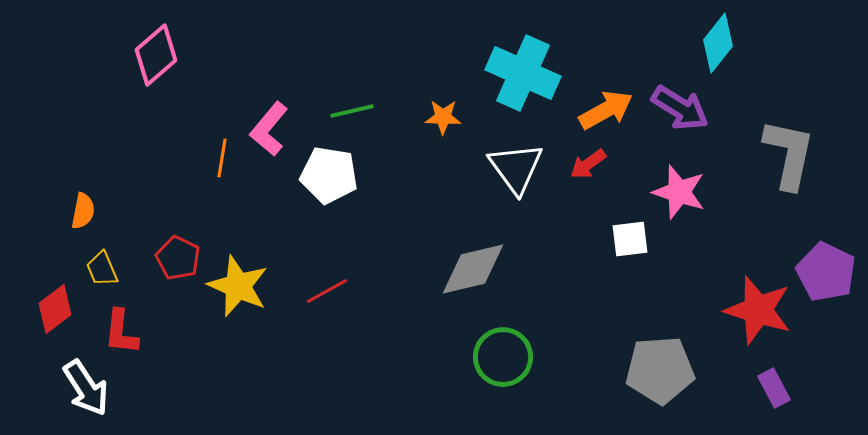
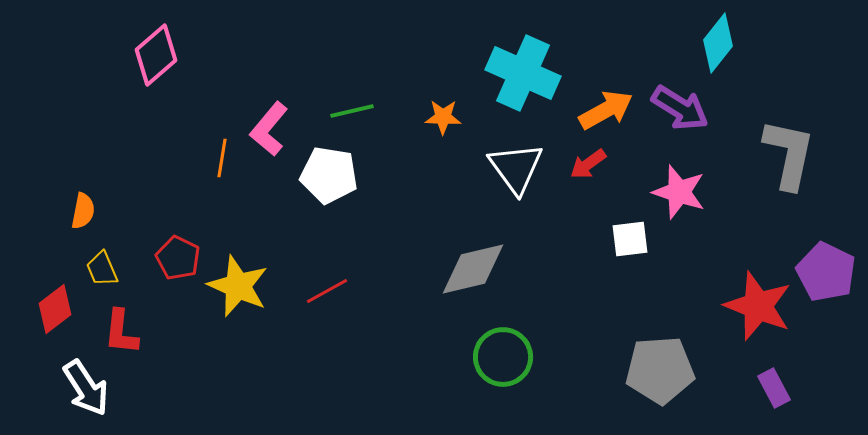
red star: moved 4 px up; rotated 4 degrees clockwise
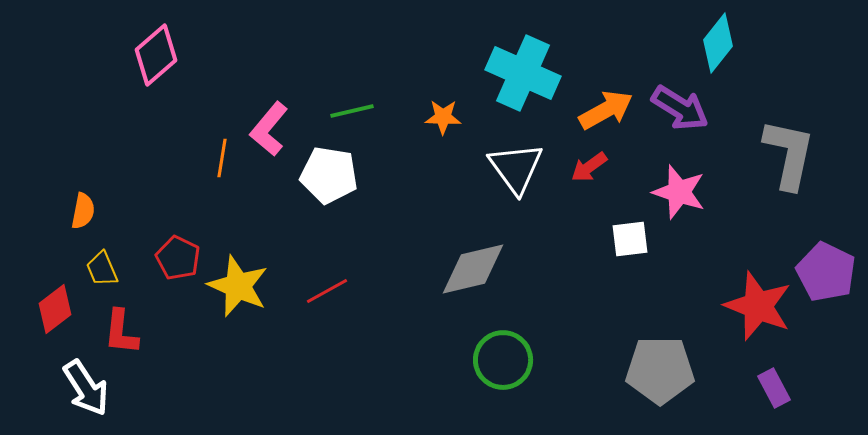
red arrow: moved 1 px right, 3 px down
green circle: moved 3 px down
gray pentagon: rotated 4 degrees clockwise
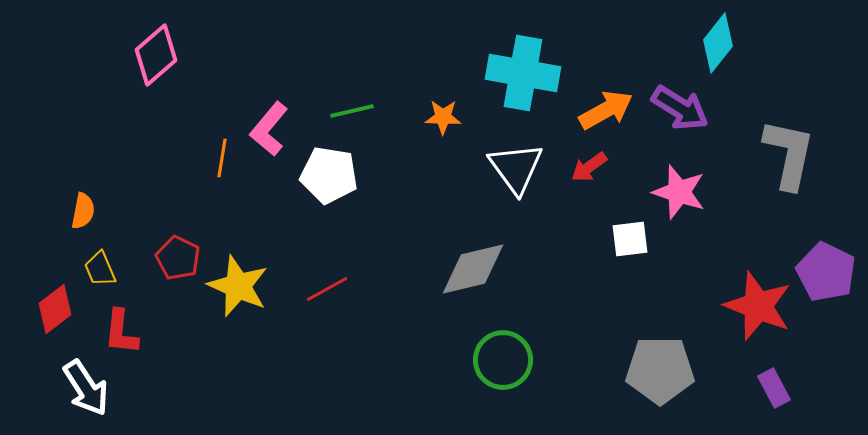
cyan cross: rotated 14 degrees counterclockwise
yellow trapezoid: moved 2 px left
red line: moved 2 px up
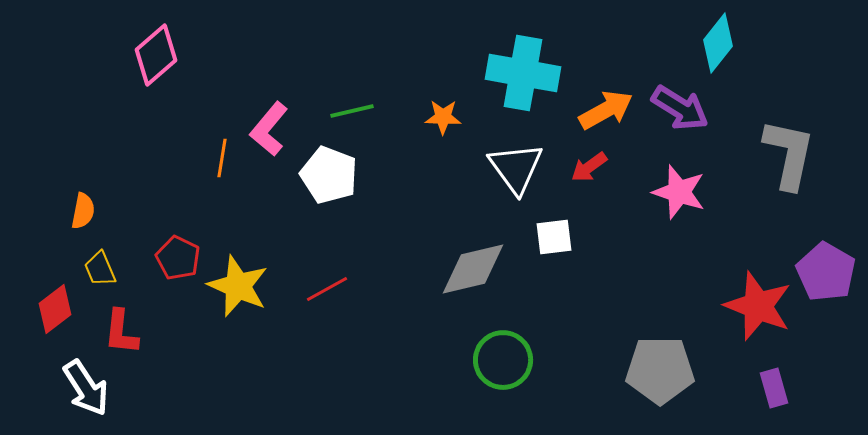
white pentagon: rotated 12 degrees clockwise
white square: moved 76 px left, 2 px up
purple pentagon: rotated 4 degrees clockwise
purple rectangle: rotated 12 degrees clockwise
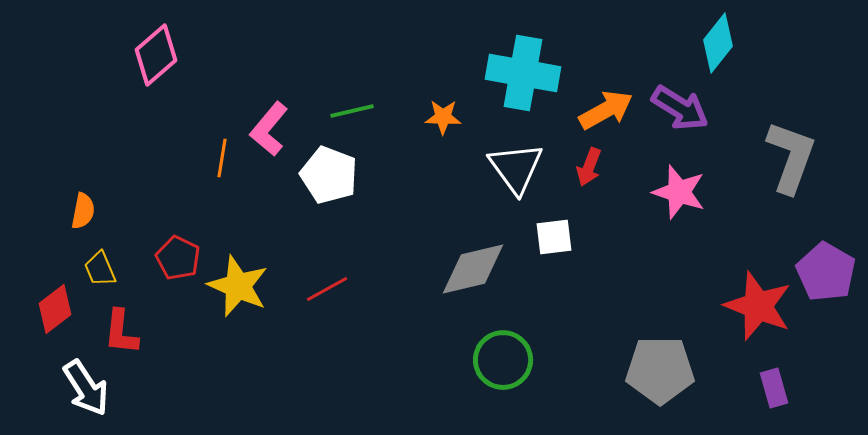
gray L-shape: moved 2 px right, 3 px down; rotated 8 degrees clockwise
red arrow: rotated 33 degrees counterclockwise
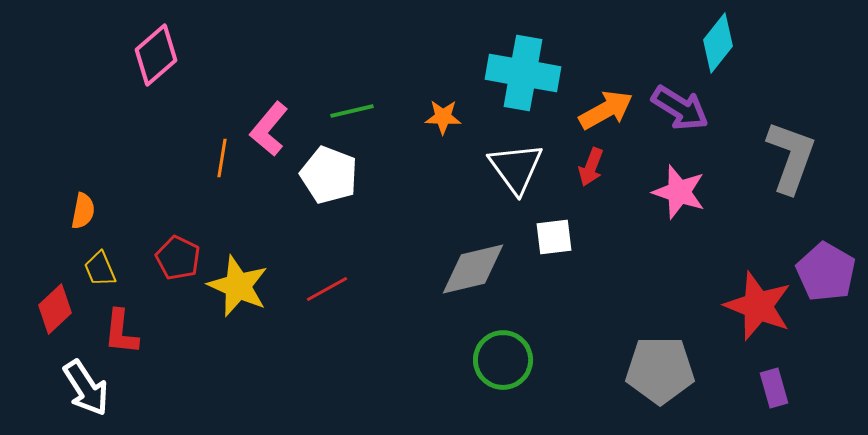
red arrow: moved 2 px right
red diamond: rotated 6 degrees counterclockwise
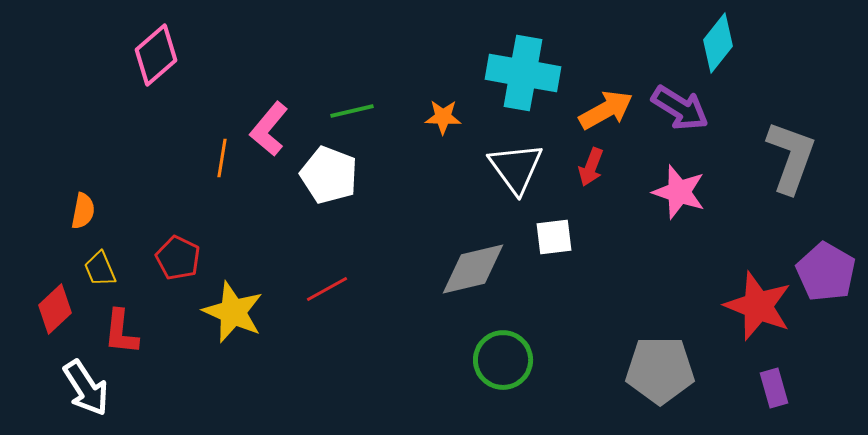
yellow star: moved 5 px left, 26 px down
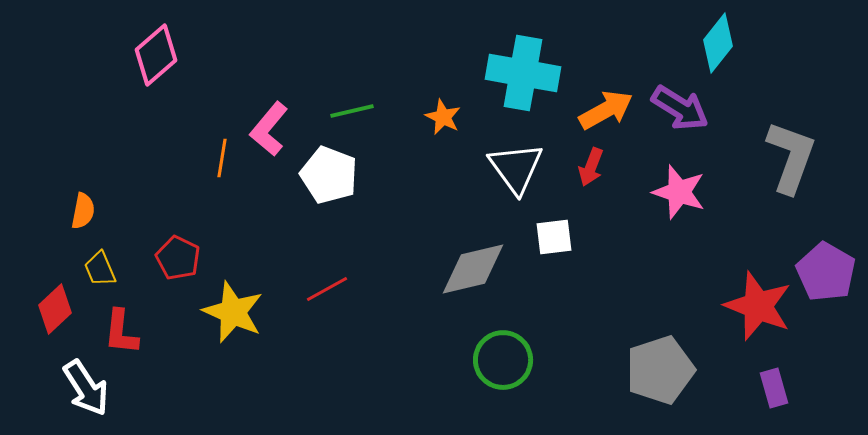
orange star: rotated 24 degrees clockwise
gray pentagon: rotated 18 degrees counterclockwise
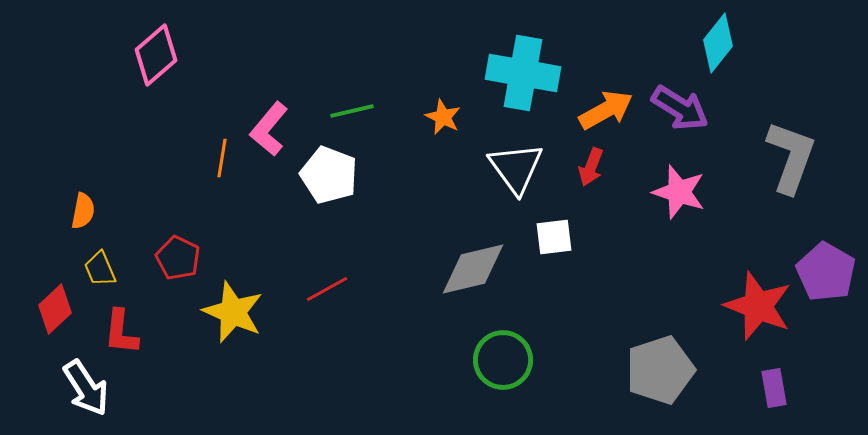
purple rectangle: rotated 6 degrees clockwise
